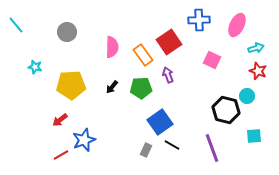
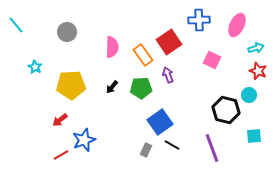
cyan star: rotated 16 degrees clockwise
cyan circle: moved 2 px right, 1 px up
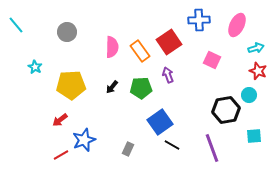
orange rectangle: moved 3 px left, 4 px up
black hexagon: rotated 24 degrees counterclockwise
gray rectangle: moved 18 px left, 1 px up
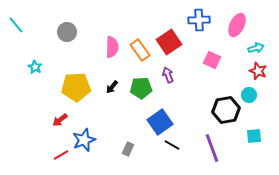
orange rectangle: moved 1 px up
yellow pentagon: moved 5 px right, 2 px down
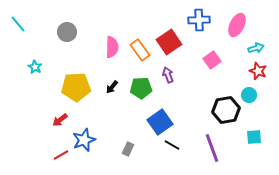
cyan line: moved 2 px right, 1 px up
pink square: rotated 30 degrees clockwise
cyan square: moved 1 px down
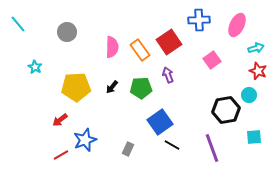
blue star: moved 1 px right
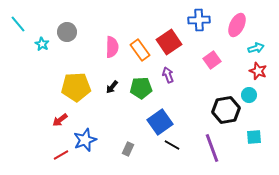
cyan star: moved 7 px right, 23 px up
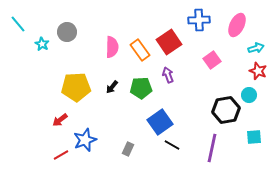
purple line: rotated 32 degrees clockwise
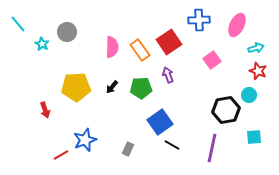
red arrow: moved 15 px left, 10 px up; rotated 70 degrees counterclockwise
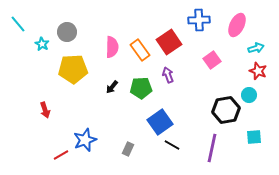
yellow pentagon: moved 3 px left, 18 px up
